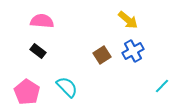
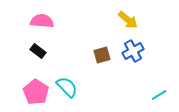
brown square: rotated 18 degrees clockwise
cyan line: moved 3 px left, 9 px down; rotated 14 degrees clockwise
pink pentagon: moved 9 px right
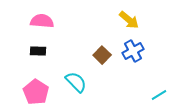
yellow arrow: moved 1 px right
black rectangle: rotated 35 degrees counterclockwise
brown square: rotated 30 degrees counterclockwise
cyan semicircle: moved 9 px right, 5 px up
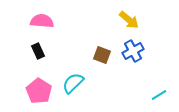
black rectangle: rotated 63 degrees clockwise
brown square: rotated 24 degrees counterclockwise
cyan semicircle: moved 3 px left, 1 px down; rotated 90 degrees counterclockwise
pink pentagon: moved 3 px right, 1 px up
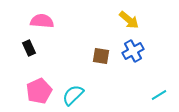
black rectangle: moved 9 px left, 3 px up
brown square: moved 1 px left, 1 px down; rotated 12 degrees counterclockwise
cyan semicircle: moved 12 px down
pink pentagon: rotated 15 degrees clockwise
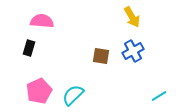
yellow arrow: moved 3 px right, 3 px up; rotated 20 degrees clockwise
black rectangle: rotated 42 degrees clockwise
cyan line: moved 1 px down
